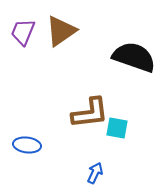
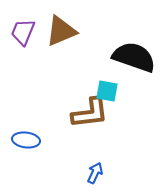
brown triangle: rotated 12 degrees clockwise
cyan square: moved 10 px left, 37 px up
blue ellipse: moved 1 px left, 5 px up
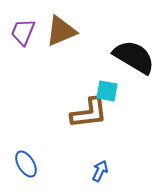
black semicircle: rotated 12 degrees clockwise
brown L-shape: moved 1 px left
blue ellipse: moved 24 px down; rotated 52 degrees clockwise
blue arrow: moved 5 px right, 2 px up
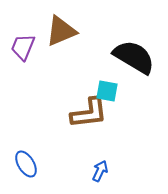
purple trapezoid: moved 15 px down
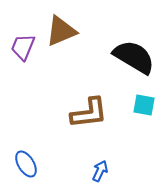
cyan square: moved 37 px right, 14 px down
